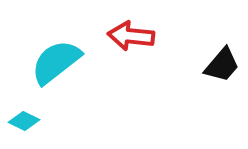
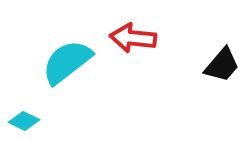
red arrow: moved 2 px right, 2 px down
cyan semicircle: moved 11 px right
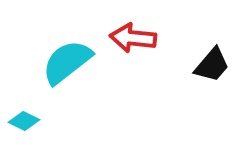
black trapezoid: moved 10 px left
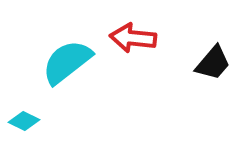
black trapezoid: moved 1 px right, 2 px up
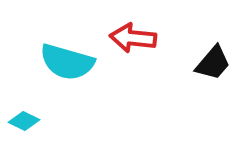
cyan semicircle: rotated 126 degrees counterclockwise
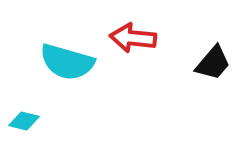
cyan diamond: rotated 12 degrees counterclockwise
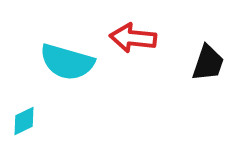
black trapezoid: moved 5 px left; rotated 21 degrees counterclockwise
cyan diamond: rotated 40 degrees counterclockwise
